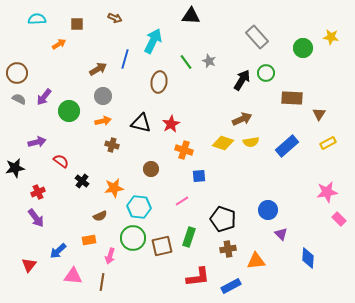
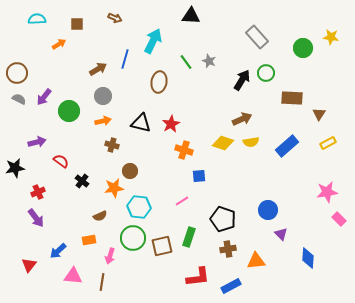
brown circle at (151, 169): moved 21 px left, 2 px down
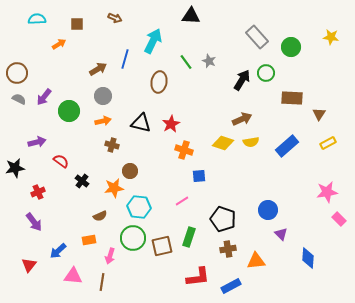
green circle at (303, 48): moved 12 px left, 1 px up
purple arrow at (36, 218): moved 2 px left, 4 px down
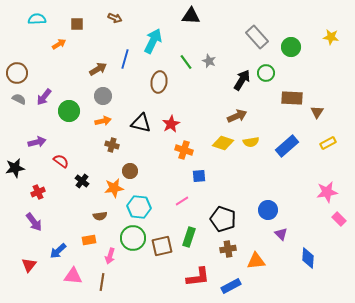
brown triangle at (319, 114): moved 2 px left, 2 px up
brown arrow at (242, 119): moved 5 px left, 3 px up
brown semicircle at (100, 216): rotated 16 degrees clockwise
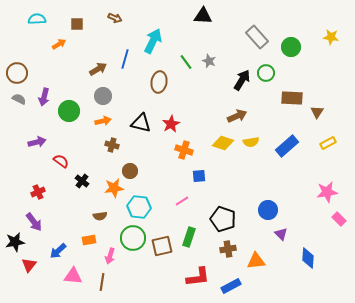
black triangle at (191, 16): moved 12 px right
purple arrow at (44, 97): rotated 24 degrees counterclockwise
black star at (15, 168): moved 74 px down
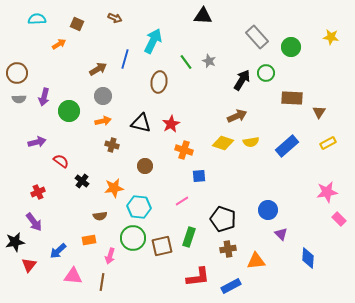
brown square at (77, 24): rotated 24 degrees clockwise
gray semicircle at (19, 99): rotated 152 degrees clockwise
brown triangle at (317, 112): moved 2 px right
brown circle at (130, 171): moved 15 px right, 5 px up
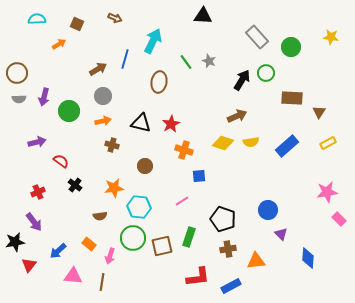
black cross at (82, 181): moved 7 px left, 4 px down
orange rectangle at (89, 240): moved 4 px down; rotated 48 degrees clockwise
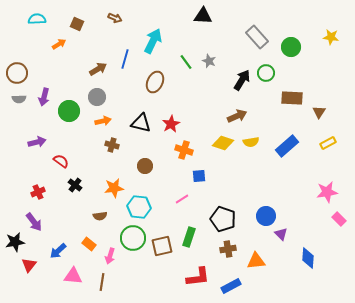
brown ellipse at (159, 82): moved 4 px left; rotated 15 degrees clockwise
gray circle at (103, 96): moved 6 px left, 1 px down
pink line at (182, 201): moved 2 px up
blue circle at (268, 210): moved 2 px left, 6 px down
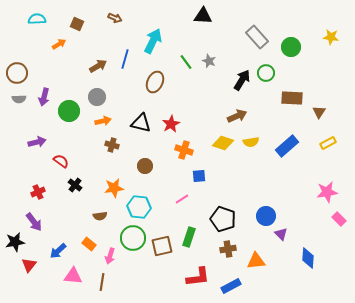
brown arrow at (98, 69): moved 3 px up
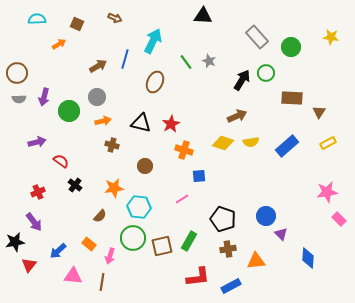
brown semicircle at (100, 216): rotated 40 degrees counterclockwise
green rectangle at (189, 237): moved 4 px down; rotated 12 degrees clockwise
